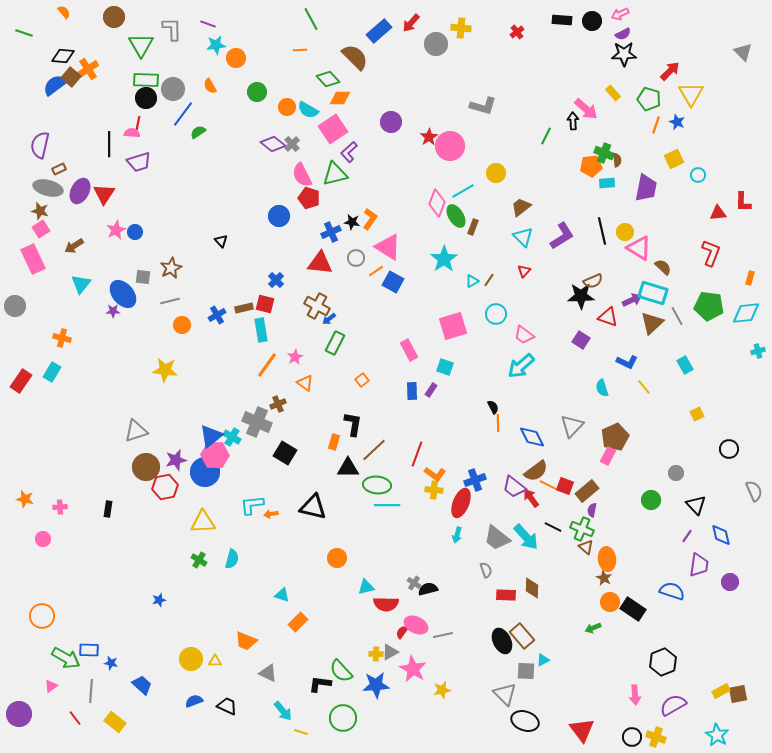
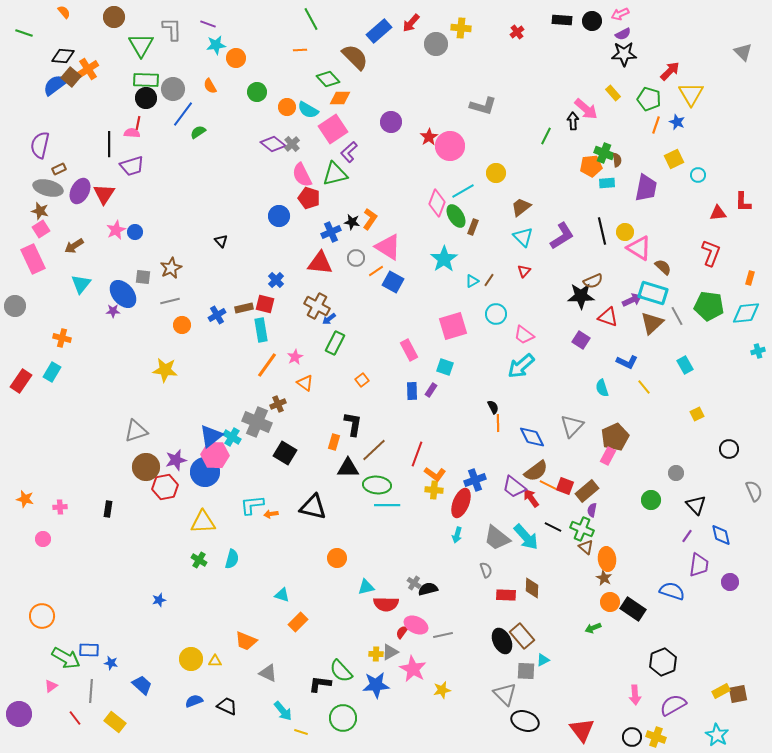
purple trapezoid at (139, 162): moved 7 px left, 4 px down
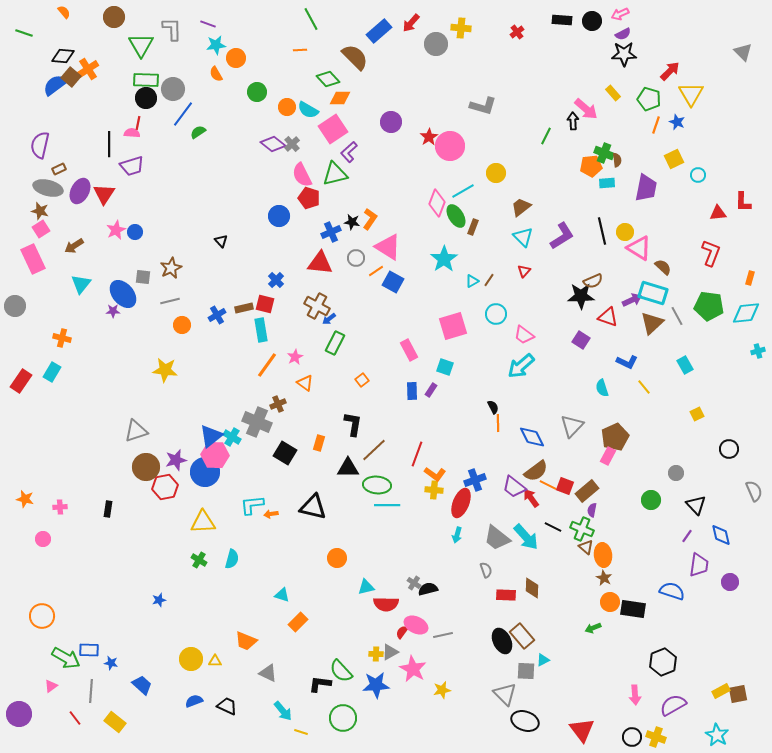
orange semicircle at (210, 86): moved 6 px right, 12 px up
orange rectangle at (334, 442): moved 15 px left, 1 px down
orange ellipse at (607, 559): moved 4 px left, 4 px up
black rectangle at (633, 609): rotated 25 degrees counterclockwise
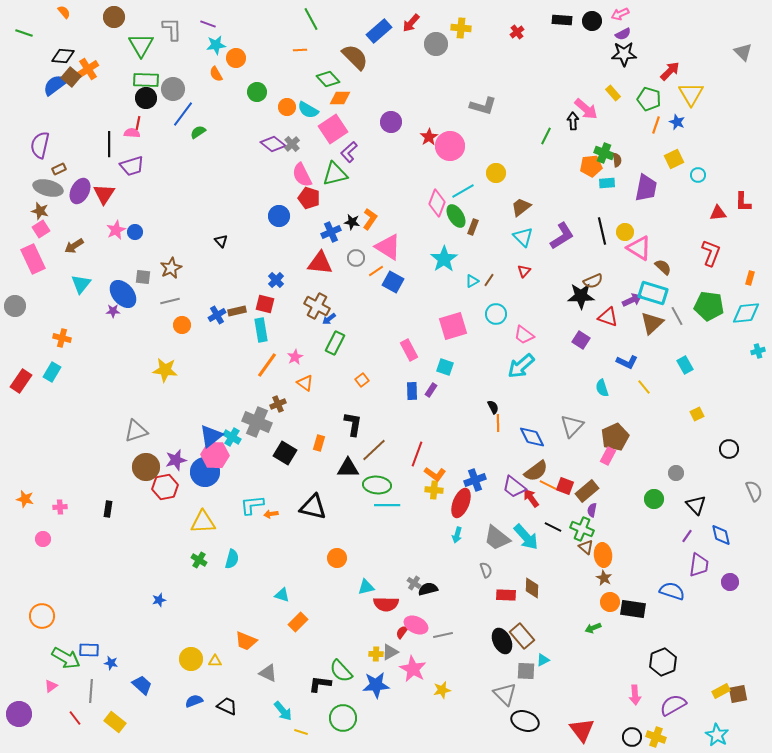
brown rectangle at (244, 308): moved 7 px left, 3 px down
green circle at (651, 500): moved 3 px right, 1 px up
